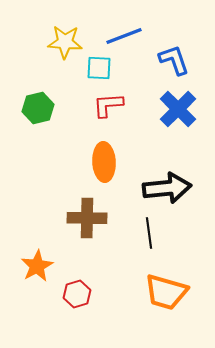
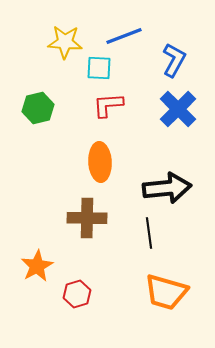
blue L-shape: rotated 48 degrees clockwise
orange ellipse: moved 4 px left
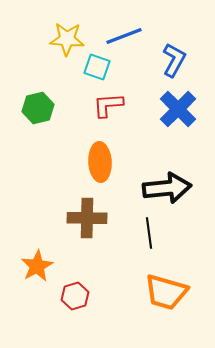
yellow star: moved 2 px right, 3 px up
cyan square: moved 2 px left, 1 px up; rotated 16 degrees clockwise
red hexagon: moved 2 px left, 2 px down
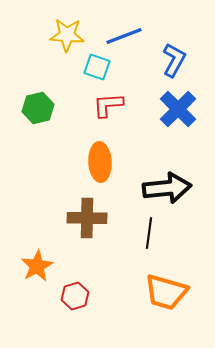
yellow star: moved 4 px up
black line: rotated 16 degrees clockwise
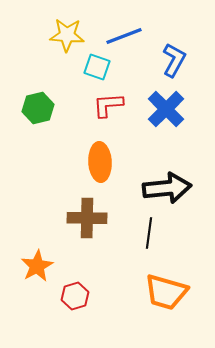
blue cross: moved 12 px left
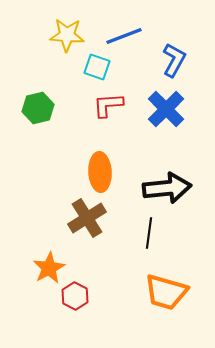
orange ellipse: moved 10 px down
brown cross: rotated 33 degrees counterclockwise
orange star: moved 12 px right, 2 px down
red hexagon: rotated 16 degrees counterclockwise
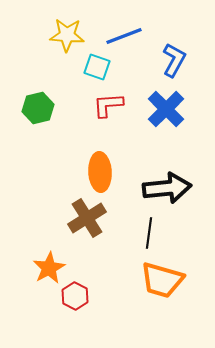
orange trapezoid: moved 4 px left, 12 px up
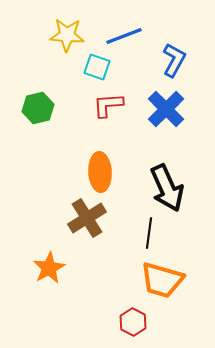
black arrow: rotated 72 degrees clockwise
red hexagon: moved 58 px right, 26 px down
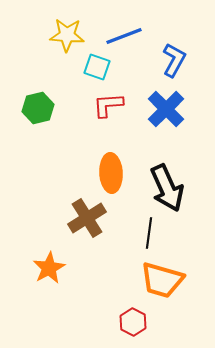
orange ellipse: moved 11 px right, 1 px down
